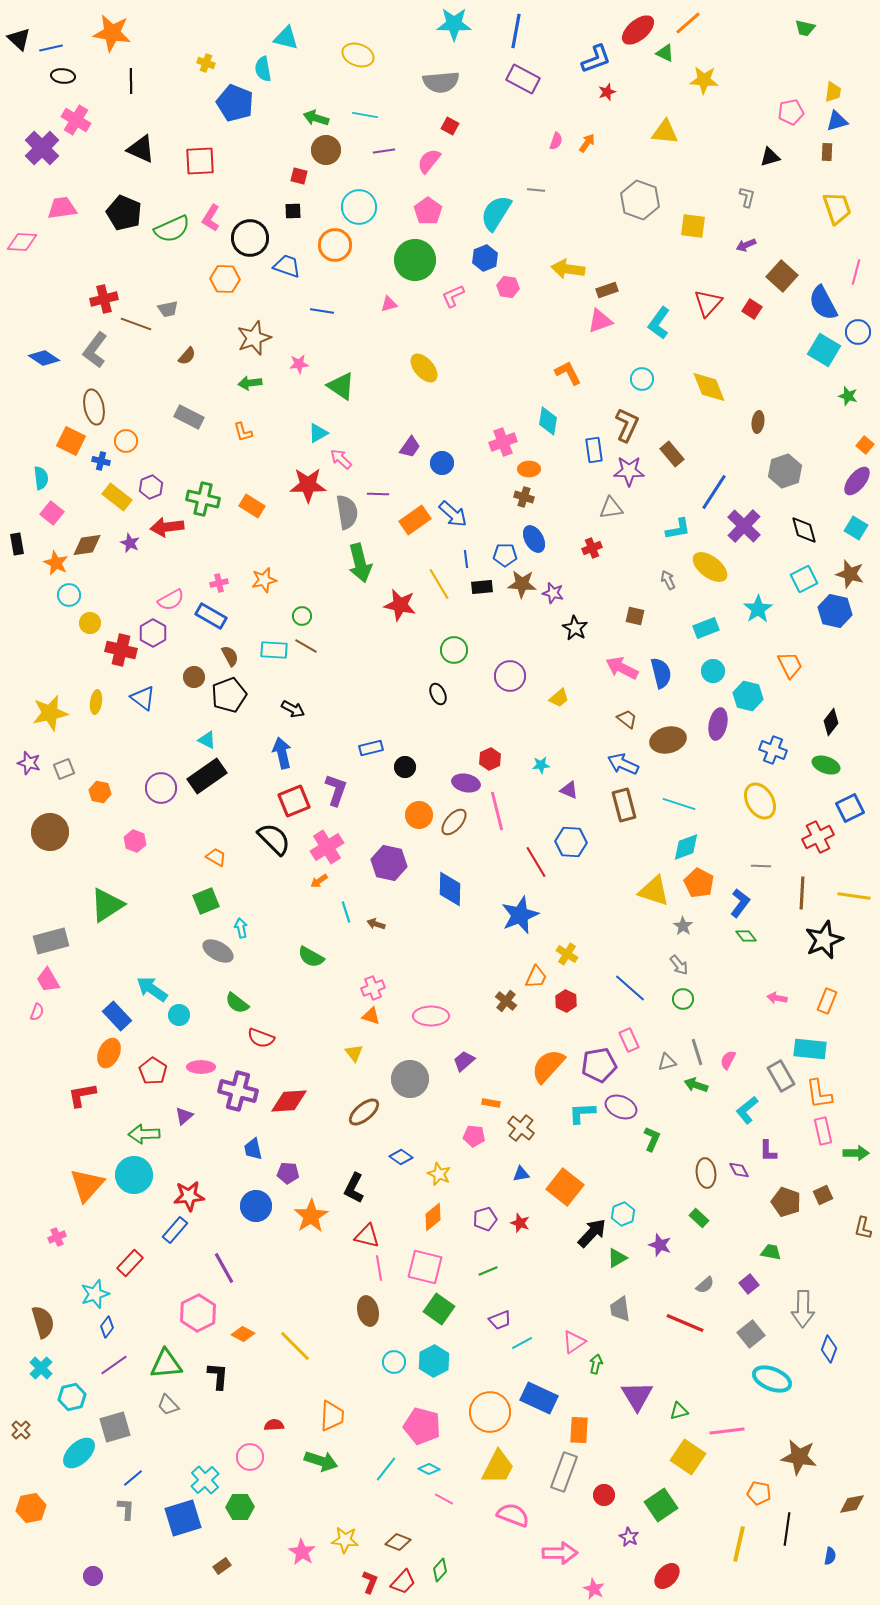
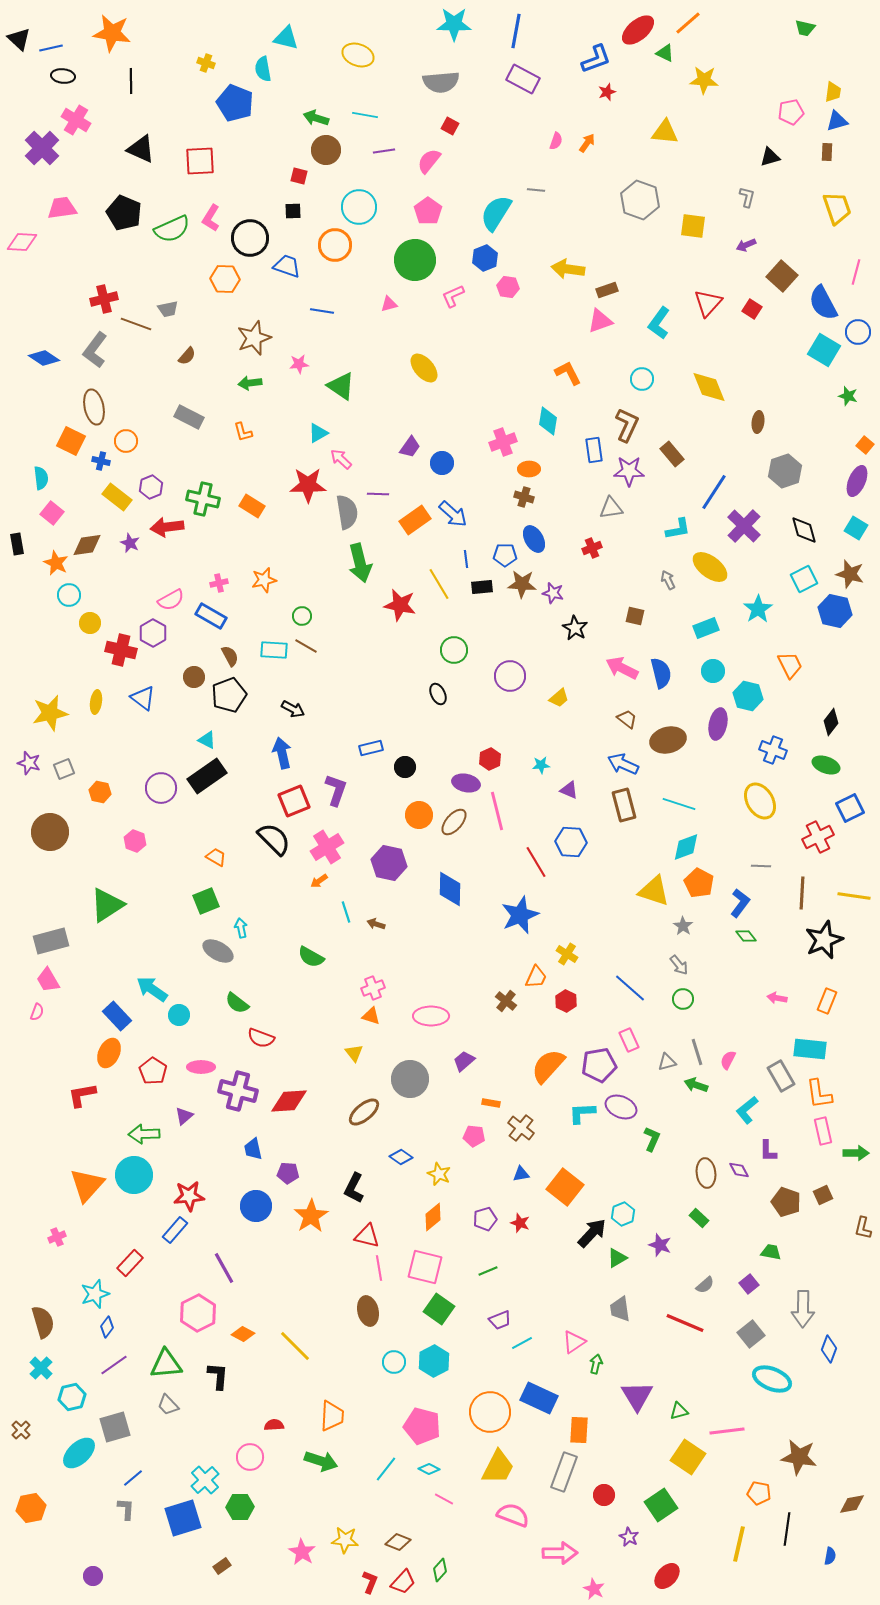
purple ellipse at (857, 481): rotated 16 degrees counterclockwise
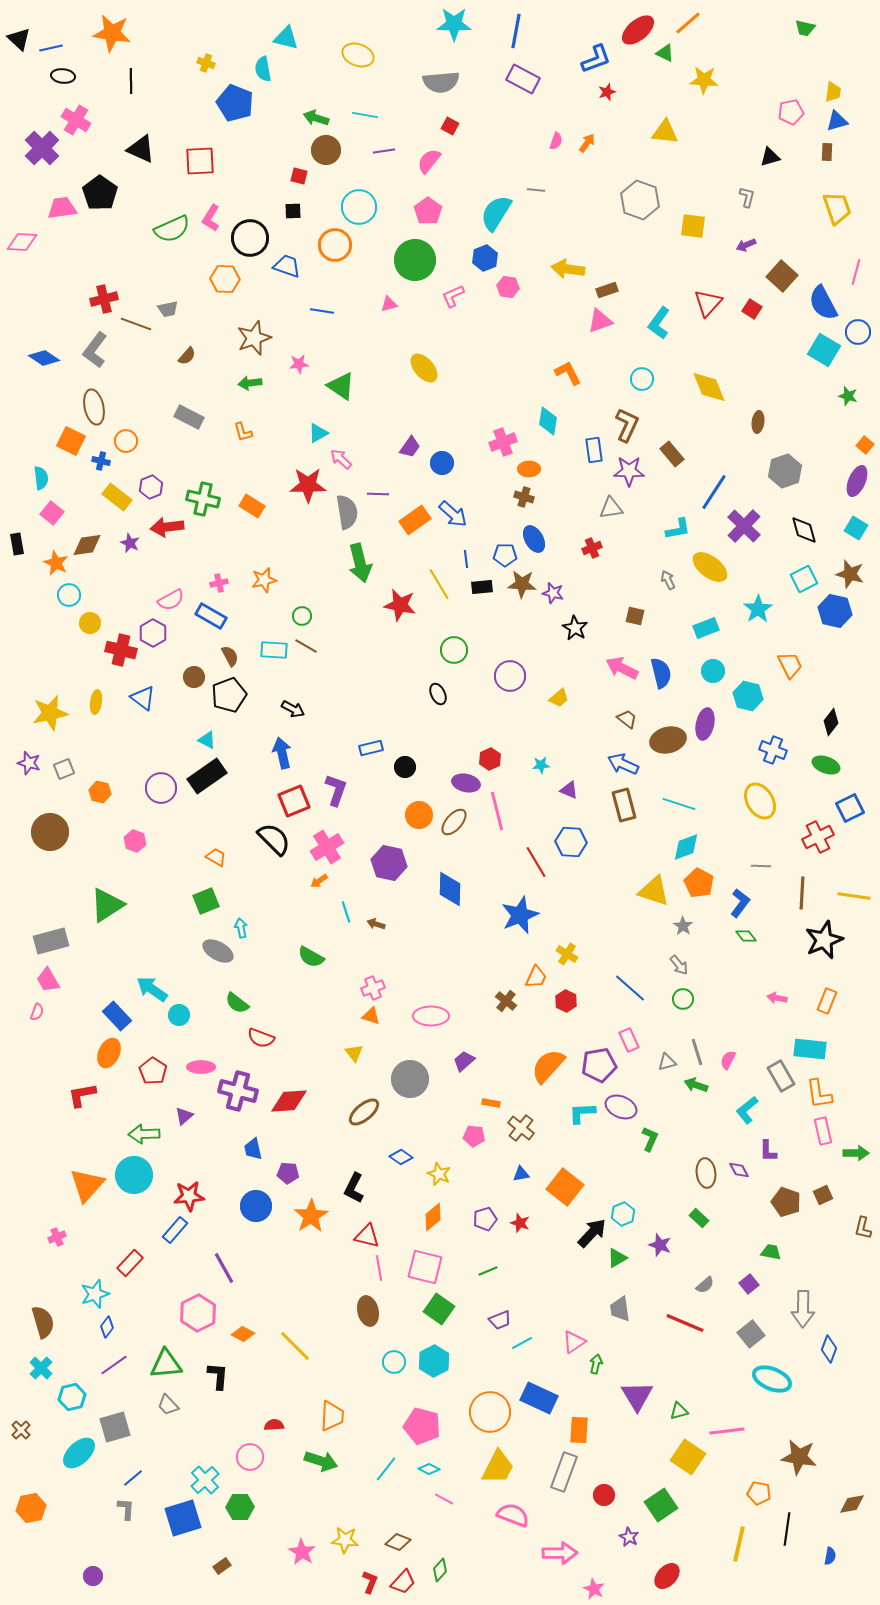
black pentagon at (124, 213): moved 24 px left, 20 px up; rotated 12 degrees clockwise
purple ellipse at (718, 724): moved 13 px left
green L-shape at (652, 1139): moved 2 px left
